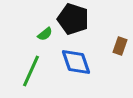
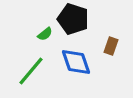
brown rectangle: moved 9 px left
green line: rotated 16 degrees clockwise
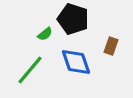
green line: moved 1 px left, 1 px up
